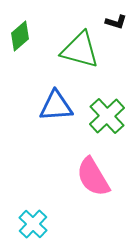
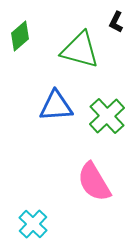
black L-shape: rotated 100 degrees clockwise
pink semicircle: moved 1 px right, 5 px down
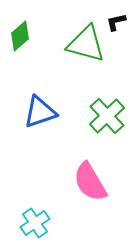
black L-shape: rotated 50 degrees clockwise
green triangle: moved 6 px right, 6 px up
blue triangle: moved 16 px left, 6 px down; rotated 15 degrees counterclockwise
pink semicircle: moved 4 px left
cyan cross: moved 2 px right, 1 px up; rotated 12 degrees clockwise
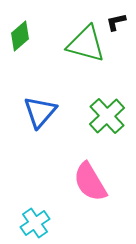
blue triangle: rotated 30 degrees counterclockwise
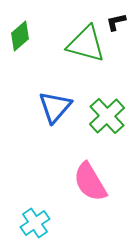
blue triangle: moved 15 px right, 5 px up
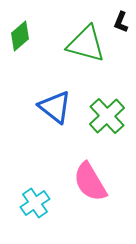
black L-shape: moved 5 px right; rotated 55 degrees counterclockwise
blue triangle: rotated 33 degrees counterclockwise
cyan cross: moved 20 px up
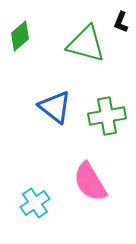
green cross: rotated 33 degrees clockwise
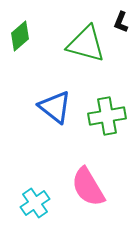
pink semicircle: moved 2 px left, 5 px down
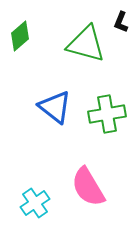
green cross: moved 2 px up
